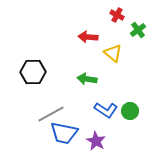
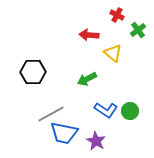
red arrow: moved 1 px right, 2 px up
green arrow: rotated 36 degrees counterclockwise
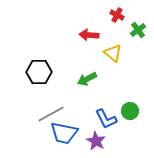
black hexagon: moved 6 px right
blue L-shape: moved 9 px down; rotated 30 degrees clockwise
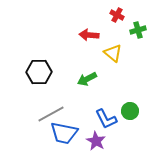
green cross: rotated 21 degrees clockwise
